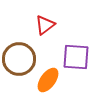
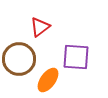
red triangle: moved 5 px left, 2 px down
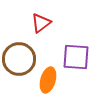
red triangle: moved 1 px right, 4 px up
orange ellipse: rotated 20 degrees counterclockwise
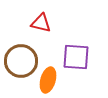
red triangle: rotated 50 degrees clockwise
brown circle: moved 2 px right, 2 px down
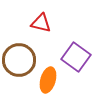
purple square: rotated 32 degrees clockwise
brown circle: moved 2 px left, 1 px up
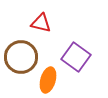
brown circle: moved 2 px right, 3 px up
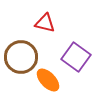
red triangle: moved 4 px right
orange ellipse: rotated 60 degrees counterclockwise
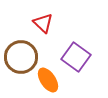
red triangle: moved 2 px left; rotated 30 degrees clockwise
orange ellipse: rotated 10 degrees clockwise
